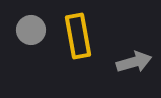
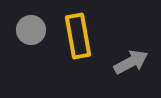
gray arrow: moved 3 px left; rotated 12 degrees counterclockwise
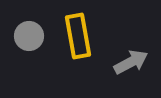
gray circle: moved 2 px left, 6 px down
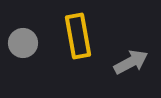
gray circle: moved 6 px left, 7 px down
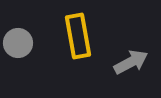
gray circle: moved 5 px left
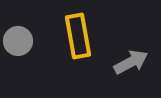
gray circle: moved 2 px up
